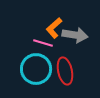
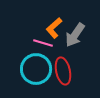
gray arrow: rotated 115 degrees clockwise
red ellipse: moved 2 px left
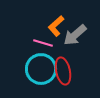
orange L-shape: moved 2 px right, 2 px up
gray arrow: rotated 15 degrees clockwise
cyan circle: moved 5 px right
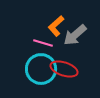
red ellipse: moved 1 px right, 2 px up; rotated 60 degrees counterclockwise
